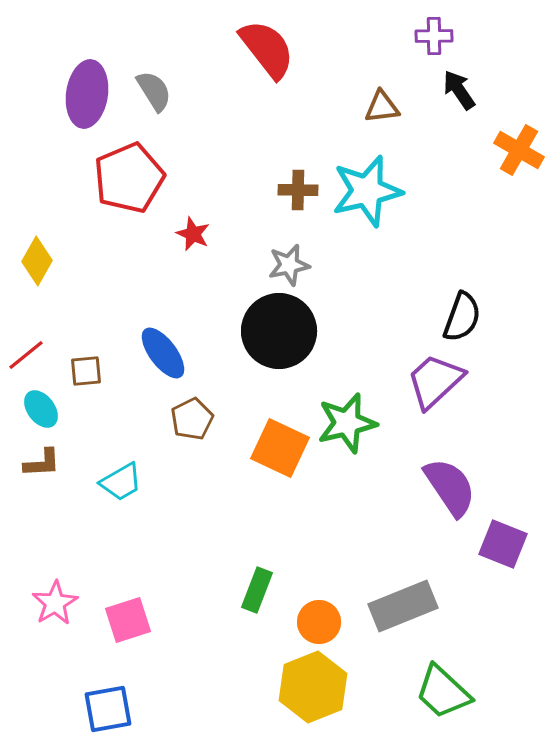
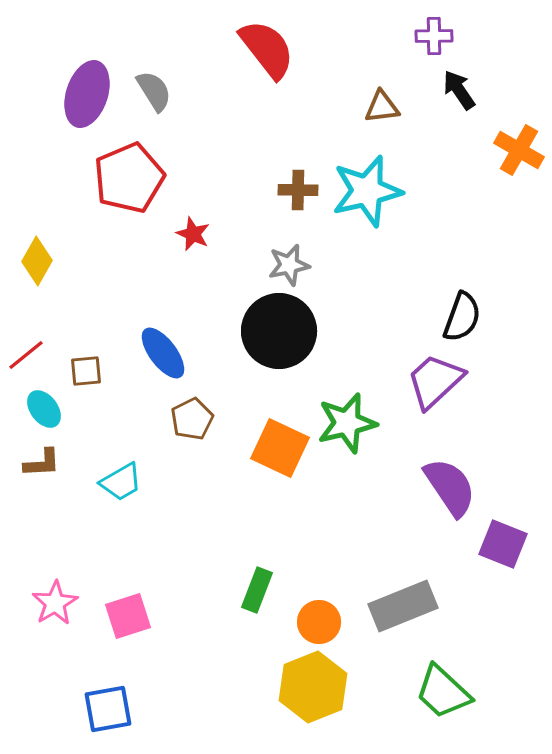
purple ellipse: rotated 10 degrees clockwise
cyan ellipse: moved 3 px right
pink square: moved 4 px up
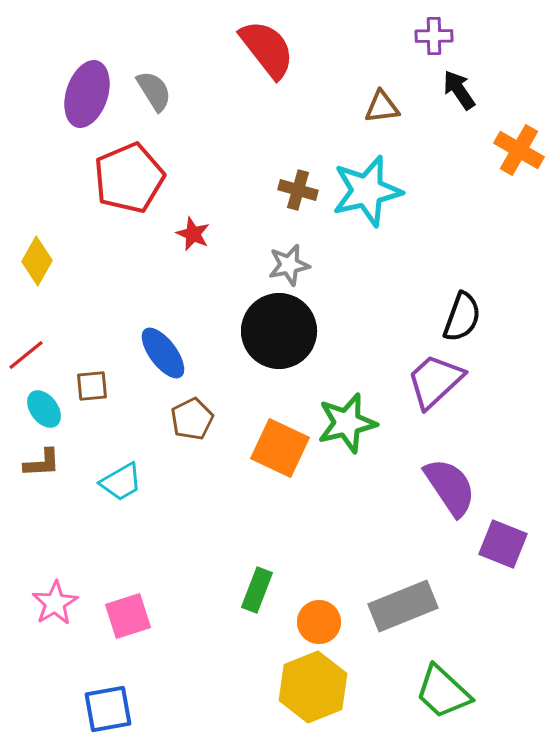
brown cross: rotated 15 degrees clockwise
brown square: moved 6 px right, 15 px down
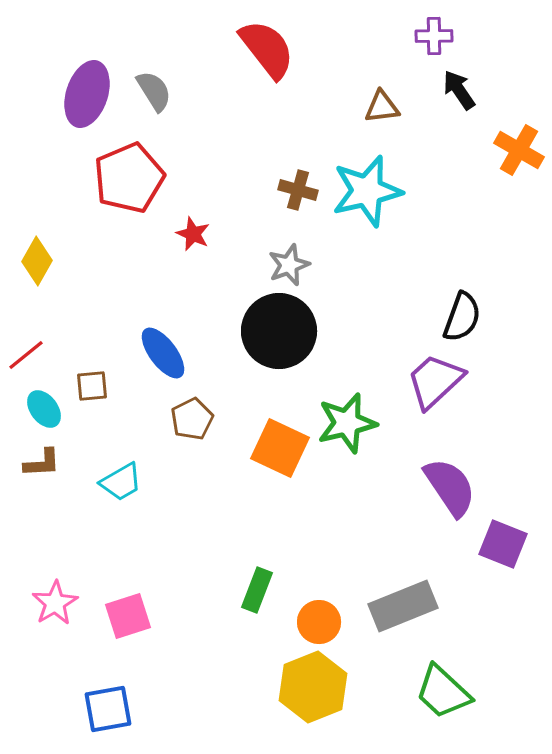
gray star: rotated 9 degrees counterclockwise
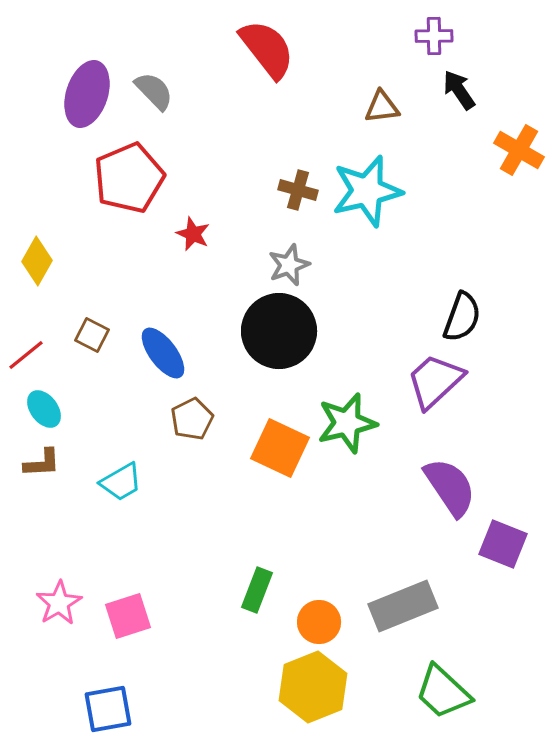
gray semicircle: rotated 12 degrees counterclockwise
brown square: moved 51 px up; rotated 32 degrees clockwise
pink star: moved 4 px right
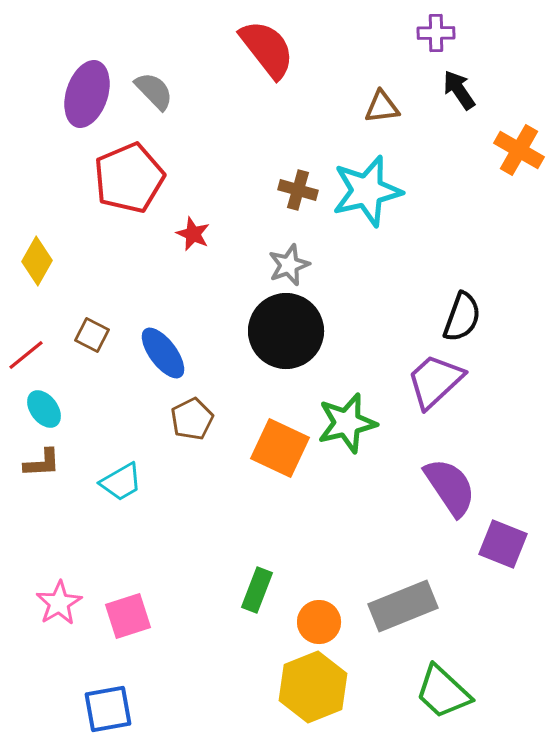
purple cross: moved 2 px right, 3 px up
black circle: moved 7 px right
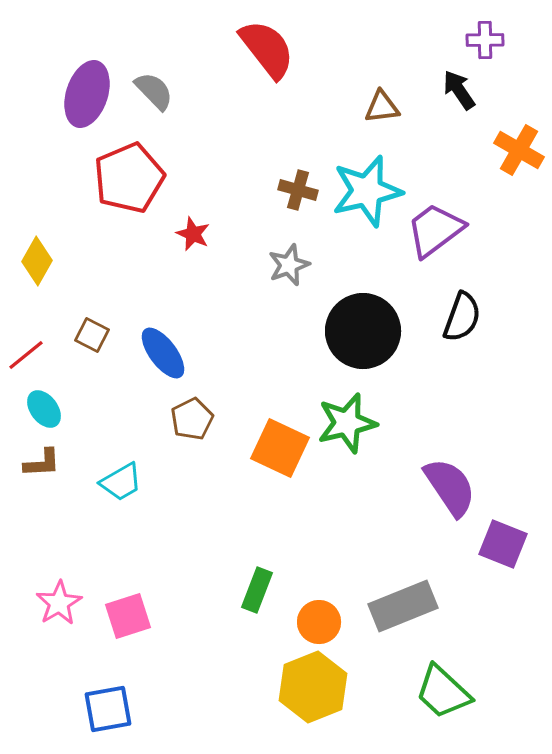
purple cross: moved 49 px right, 7 px down
black circle: moved 77 px right
purple trapezoid: moved 151 px up; rotated 6 degrees clockwise
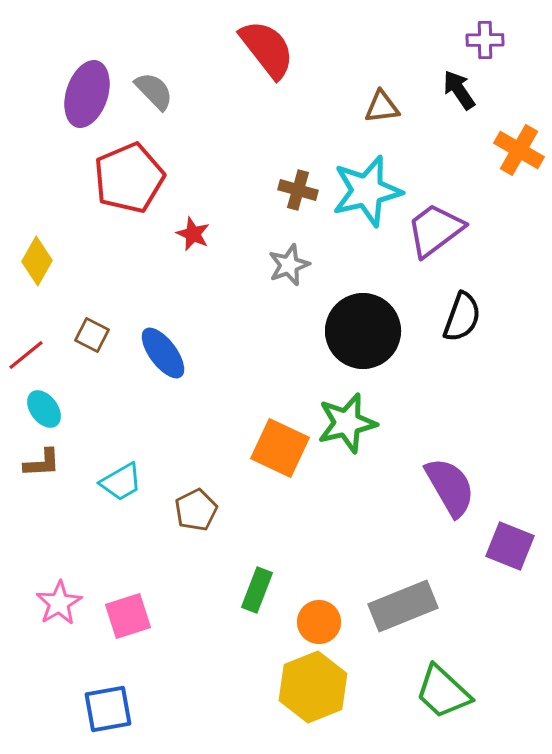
brown pentagon: moved 4 px right, 91 px down
purple semicircle: rotated 4 degrees clockwise
purple square: moved 7 px right, 2 px down
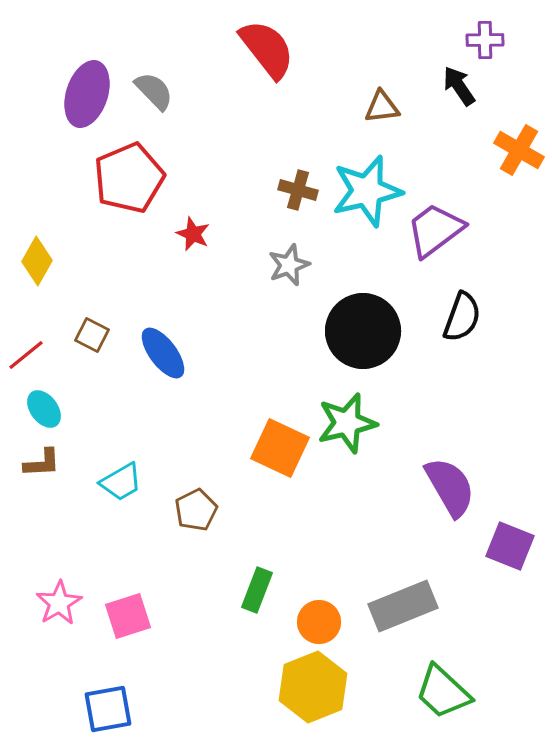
black arrow: moved 4 px up
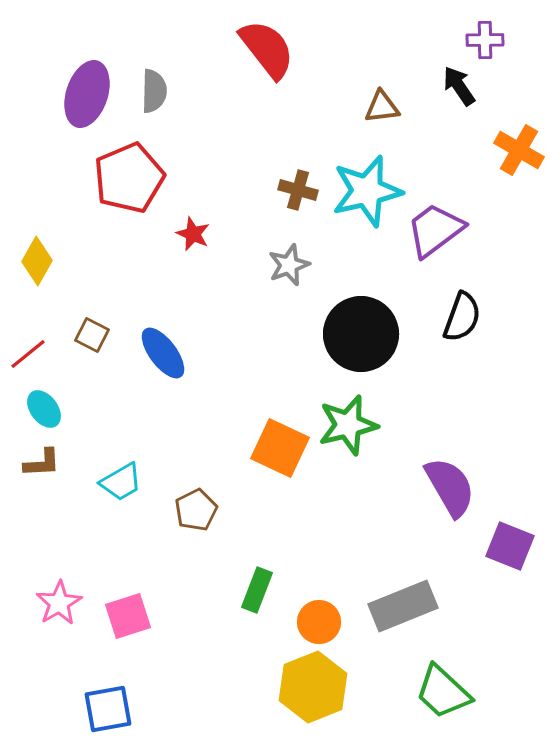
gray semicircle: rotated 45 degrees clockwise
black circle: moved 2 px left, 3 px down
red line: moved 2 px right, 1 px up
green star: moved 1 px right, 2 px down
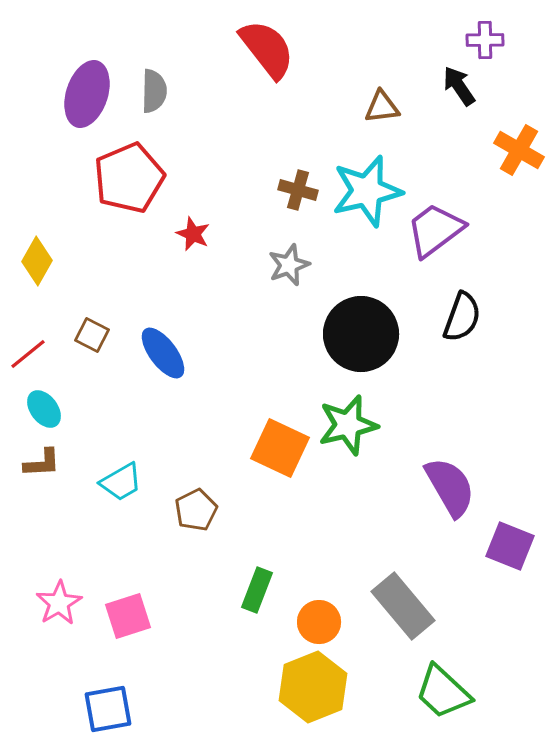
gray rectangle: rotated 72 degrees clockwise
